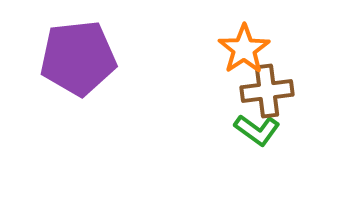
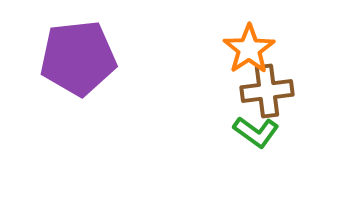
orange star: moved 5 px right
green L-shape: moved 1 px left, 2 px down
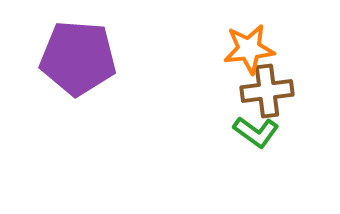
orange star: rotated 27 degrees clockwise
purple pentagon: rotated 10 degrees clockwise
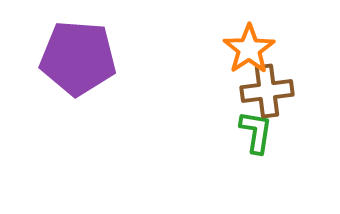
orange star: rotated 27 degrees counterclockwise
green L-shape: rotated 117 degrees counterclockwise
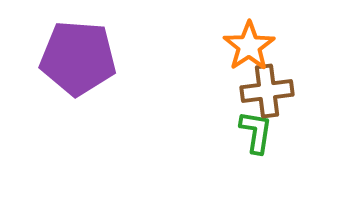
orange star: moved 3 px up
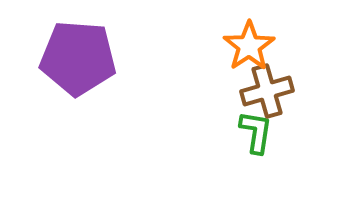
brown cross: rotated 9 degrees counterclockwise
